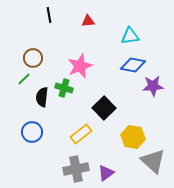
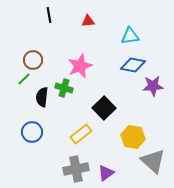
brown circle: moved 2 px down
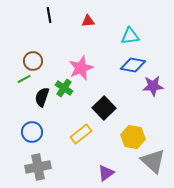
brown circle: moved 1 px down
pink star: moved 1 px right, 2 px down
green line: rotated 16 degrees clockwise
green cross: rotated 18 degrees clockwise
black semicircle: rotated 12 degrees clockwise
gray cross: moved 38 px left, 2 px up
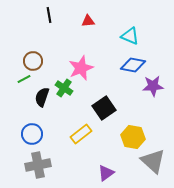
cyan triangle: rotated 30 degrees clockwise
black square: rotated 10 degrees clockwise
blue circle: moved 2 px down
gray cross: moved 2 px up
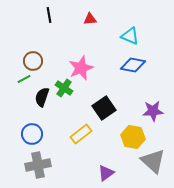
red triangle: moved 2 px right, 2 px up
purple star: moved 25 px down
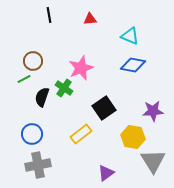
gray triangle: rotated 16 degrees clockwise
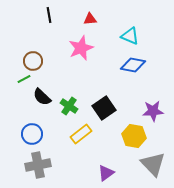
pink star: moved 20 px up
green cross: moved 5 px right, 18 px down
black semicircle: rotated 66 degrees counterclockwise
yellow hexagon: moved 1 px right, 1 px up
gray triangle: moved 3 px down; rotated 12 degrees counterclockwise
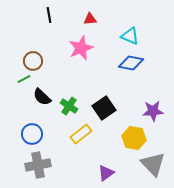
blue diamond: moved 2 px left, 2 px up
yellow hexagon: moved 2 px down
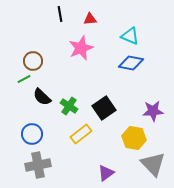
black line: moved 11 px right, 1 px up
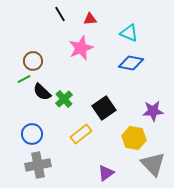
black line: rotated 21 degrees counterclockwise
cyan triangle: moved 1 px left, 3 px up
black semicircle: moved 5 px up
green cross: moved 5 px left, 7 px up; rotated 12 degrees clockwise
